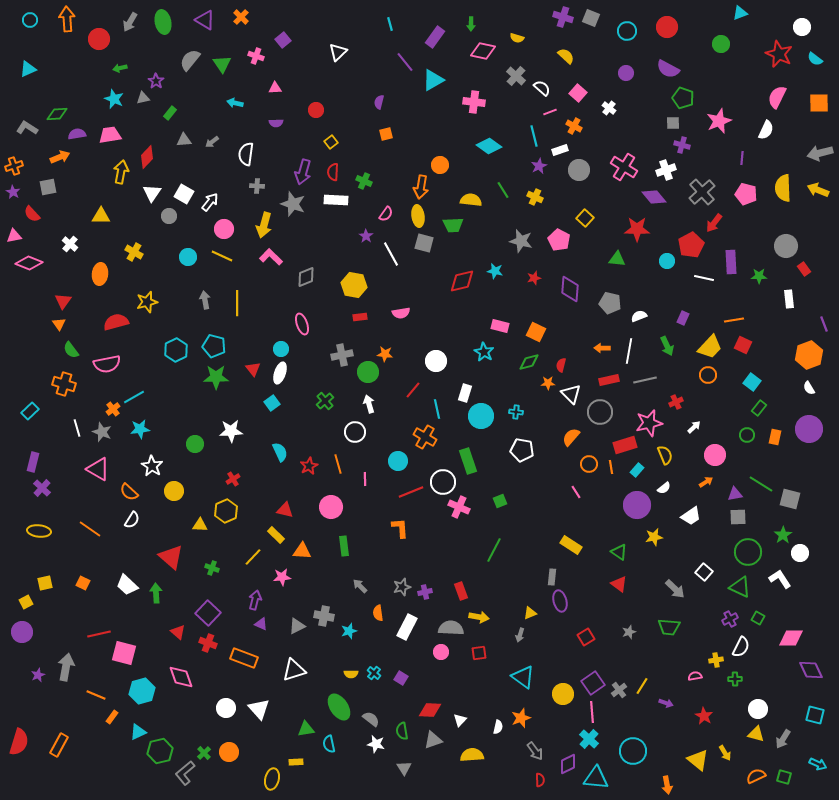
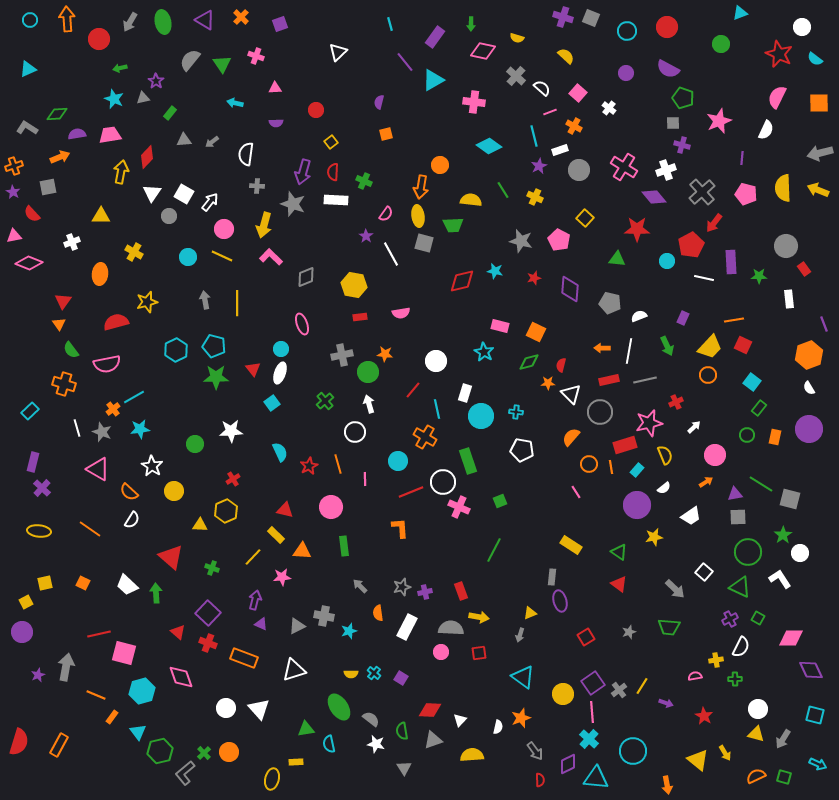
purple square at (283, 40): moved 3 px left, 16 px up; rotated 21 degrees clockwise
white cross at (70, 244): moved 2 px right, 2 px up; rotated 28 degrees clockwise
cyan triangle at (138, 732): rotated 42 degrees counterclockwise
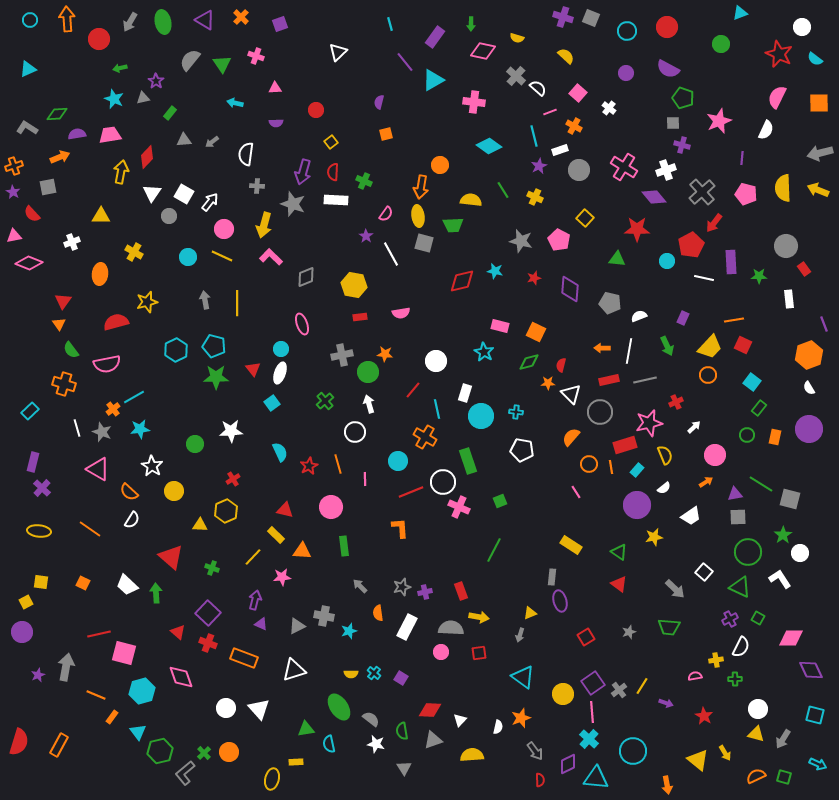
white semicircle at (542, 88): moved 4 px left
yellow square at (45, 583): moved 4 px left, 1 px up; rotated 21 degrees clockwise
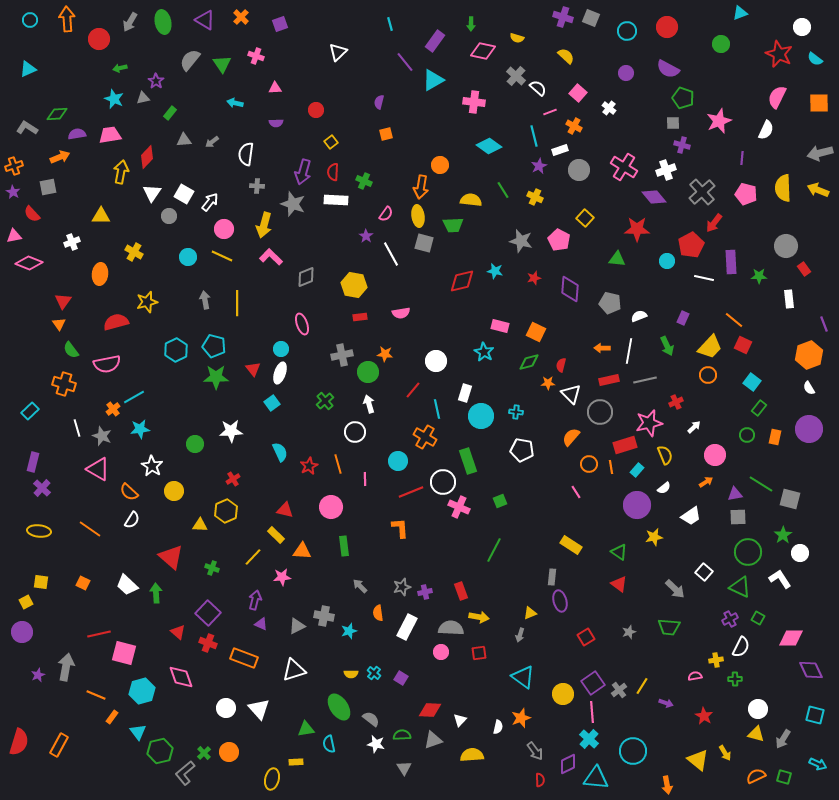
purple rectangle at (435, 37): moved 4 px down
orange line at (734, 320): rotated 48 degrees clockwise
gray star at (102, 432): moved 4 px down
green semicircle at (402, 731): moved 4 px down; rotated 96 degrees clockwise
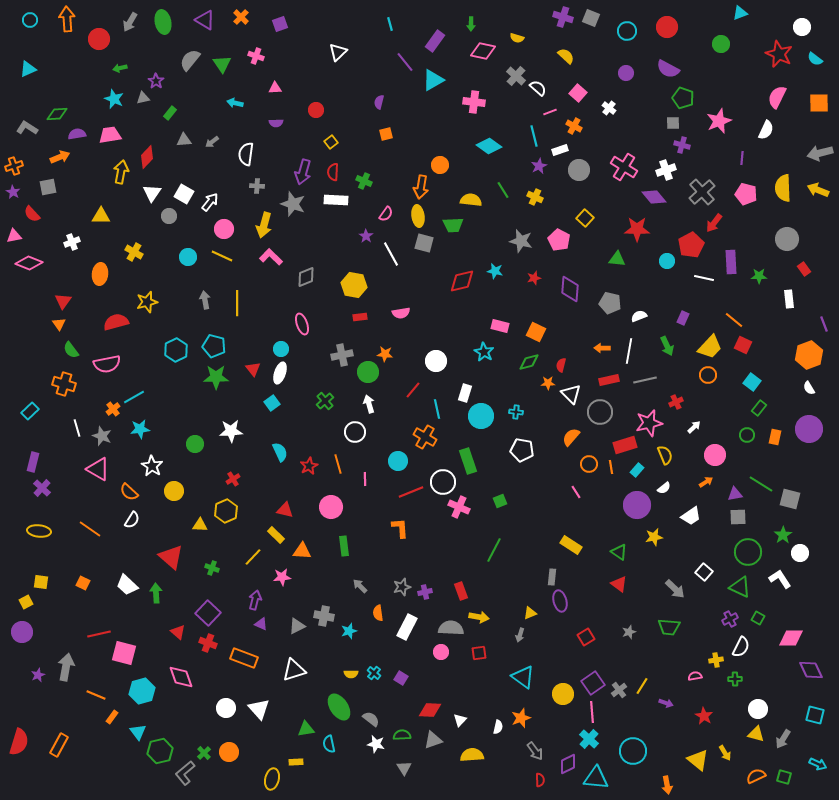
gray circle at (786, 246): moved 1 px right, 7 px up
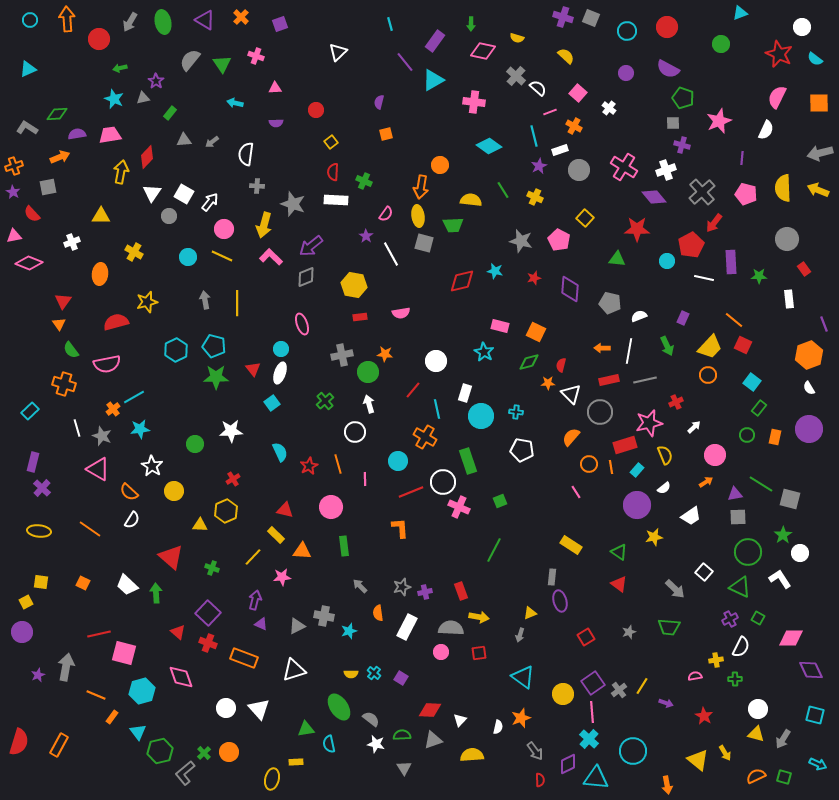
purple arrow at (303, 172): moved 8 px right, 74 px down; rotated 35 degrees clockwise
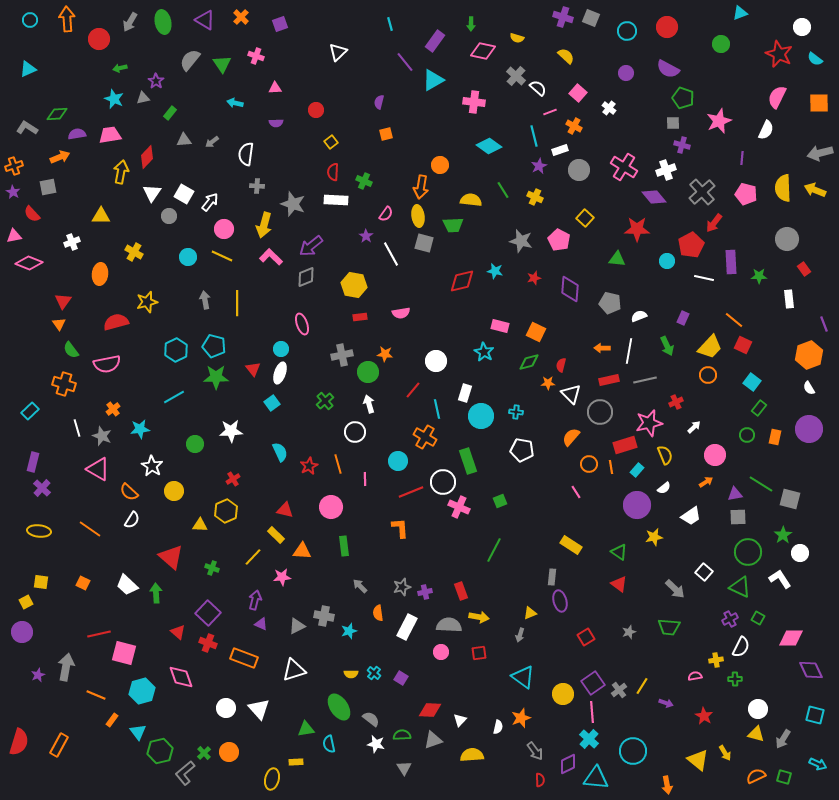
yellow arrow at (818, 190): moved 3 px left
cyan line at (134, 397): moved 40 px right
gray semicircle at (451, 628): moved 2 px left, 3 px up
orange rectangle at (112, 717): moved 3 px down
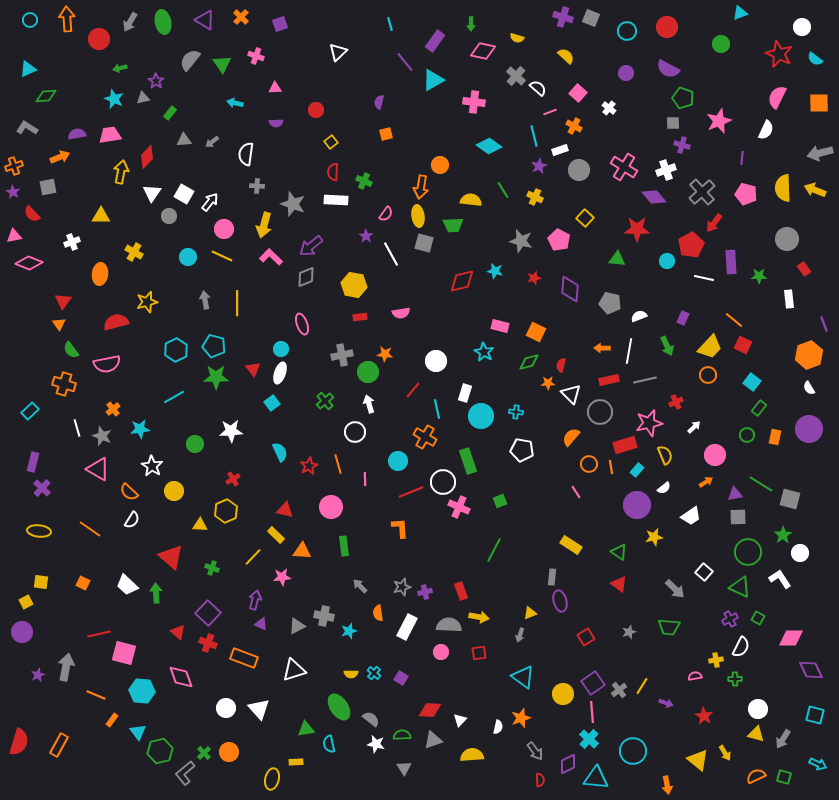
green diamond at (57, 114): moved 11 px left, 18 px up
cyan hexagon at (142, 691): rotated 20 degrees clockwise
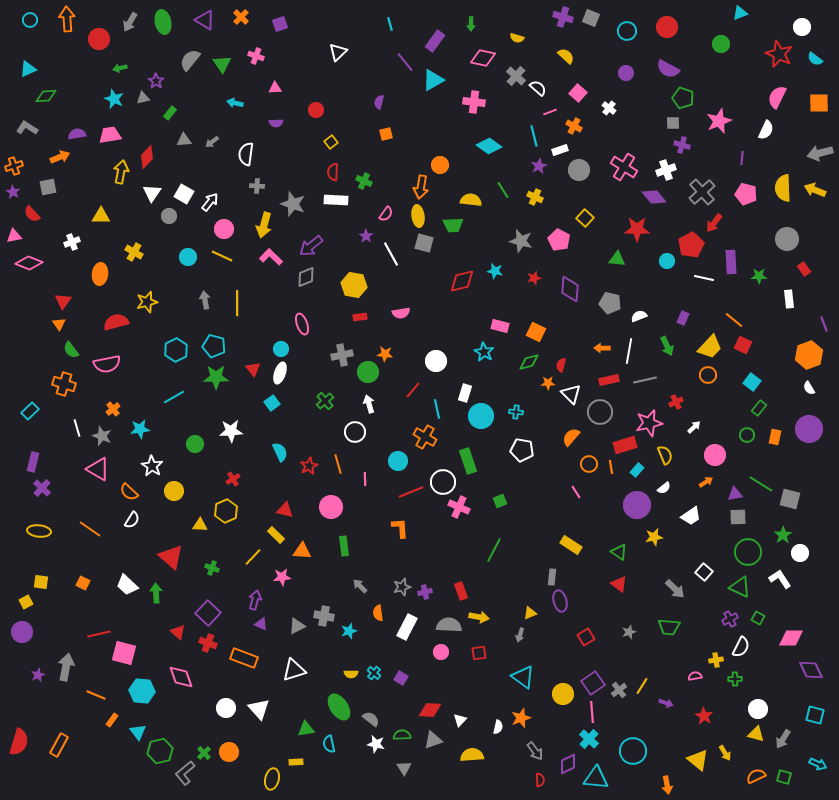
pink diamond at (483, 51): moved 7 px down
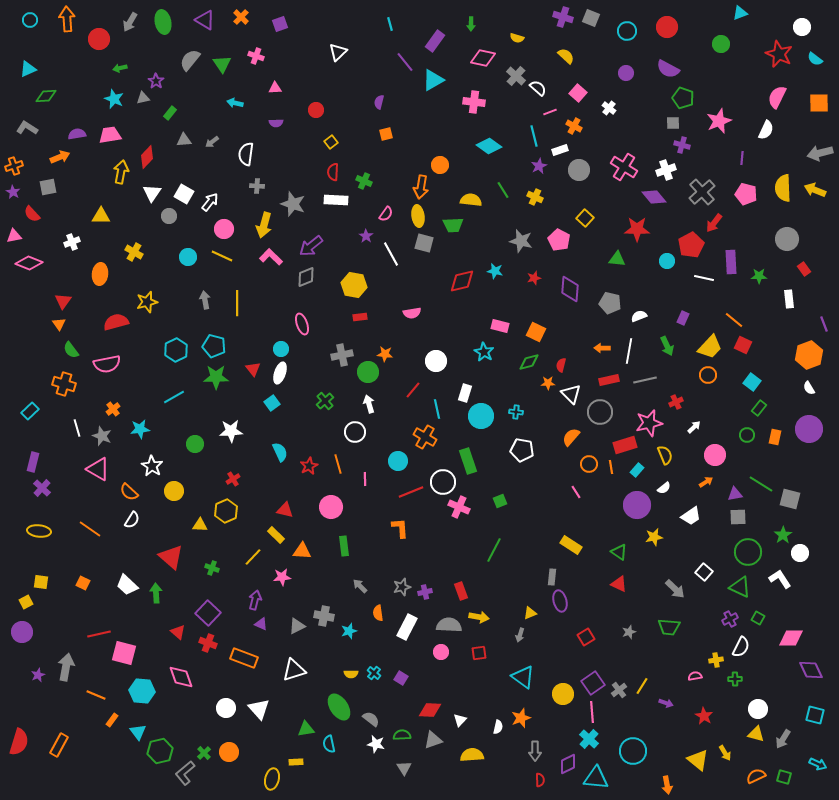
pink semicircle at (401, 313): moved 11 px right
red triangle at (619, 584): rotated 12 degrees counterclockwise
gray arrow at (535, 751): rotated 36 degrees clockwise
